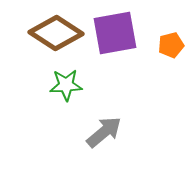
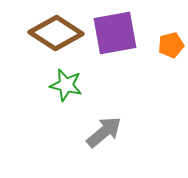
green star: rotated 16 degrees clockwise
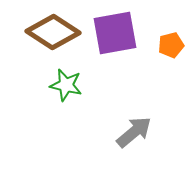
brown diamond: moved 3 px left, 1 px up
gray arrow: moved 30 px right
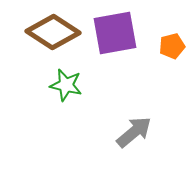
orange pentagon: moved 1 px right, 1 px down
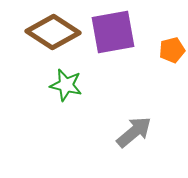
purple square: moved 2 px left, 1 px up
orange pentagon: moved 4 px down
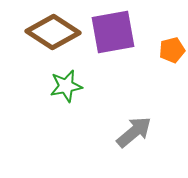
green star: moved 1 px down; rotated 24 degrees counterclockwise
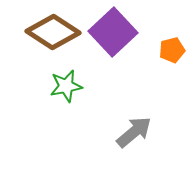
purple square: rotated 33 degrees counterclockwise
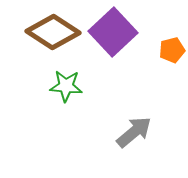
green star: rotated 16 degrees clockwise
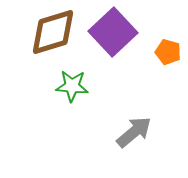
brown diamond: rotated 50 degrees counterclockwise
orange pentagon: moved 4 px left, 2 px down; rotated 30 degrees clockwise
green star: moved 6 px right
